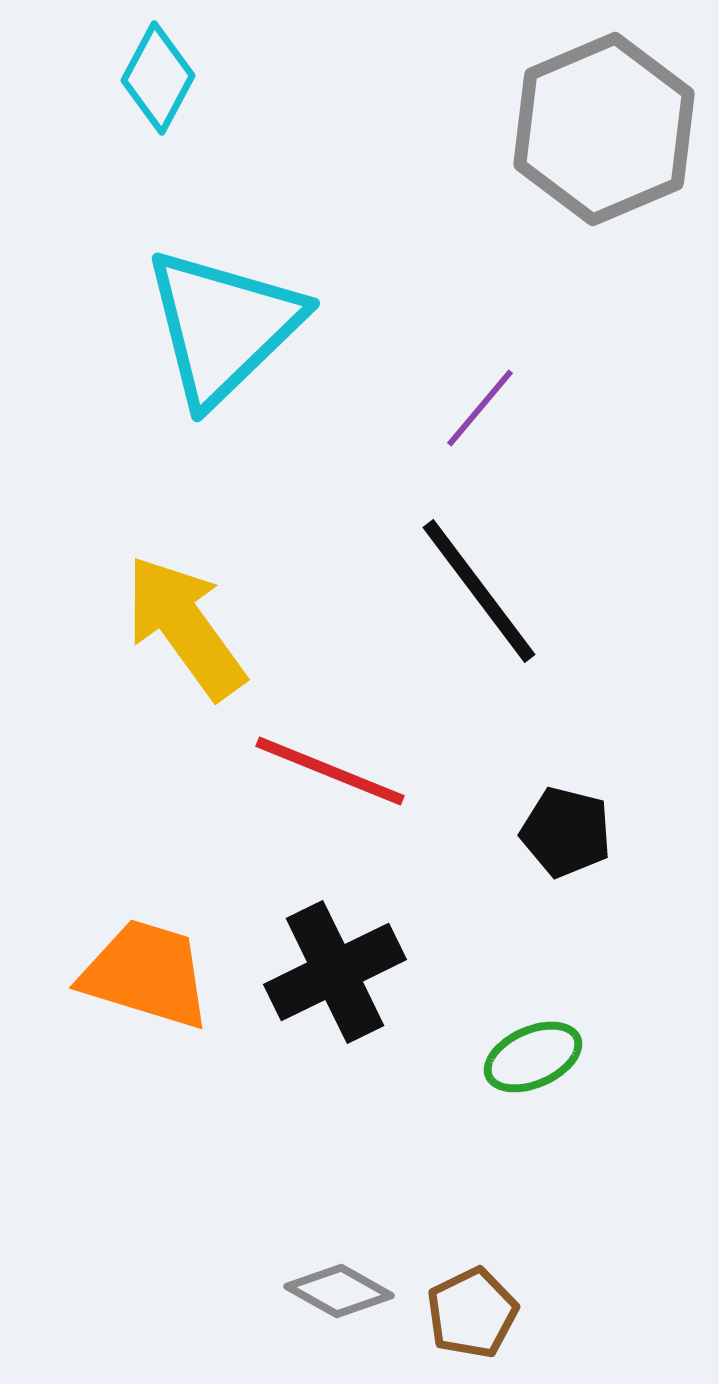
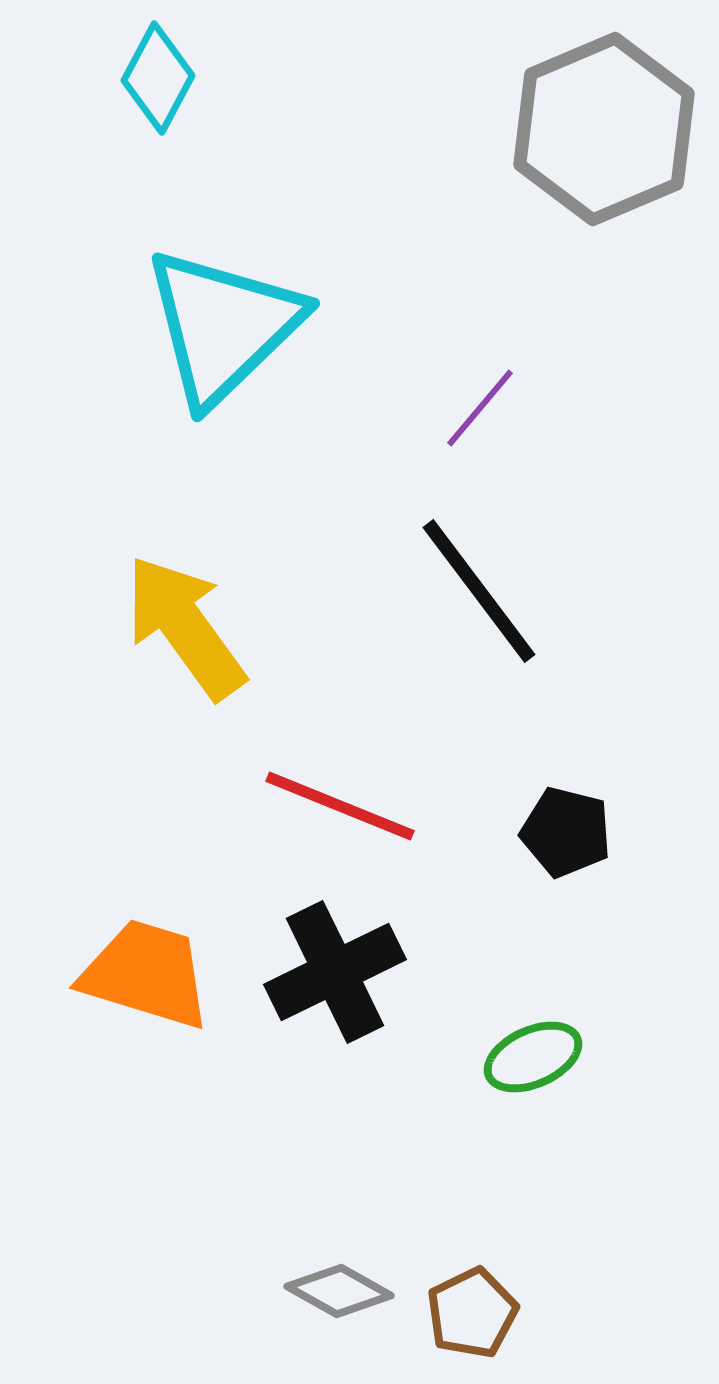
red line: moved 10 px right, 35 px down
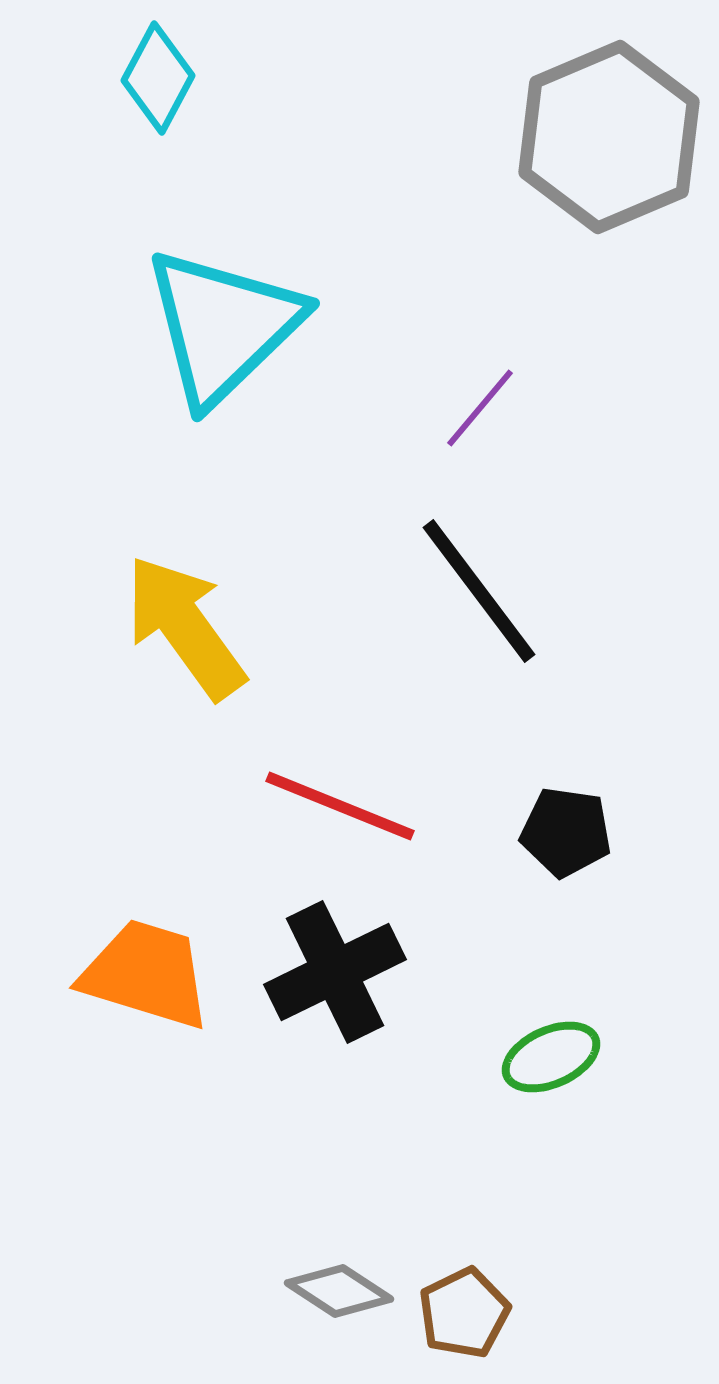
gray hexagon: moved 5 px right, 8 px down
black pentagon: rotated 6 degrees counterclockwise
green ellipse: moved 18 px right
gray diamond: rotated 4 degrees clockwise
brown pentagon: moved 8 px left
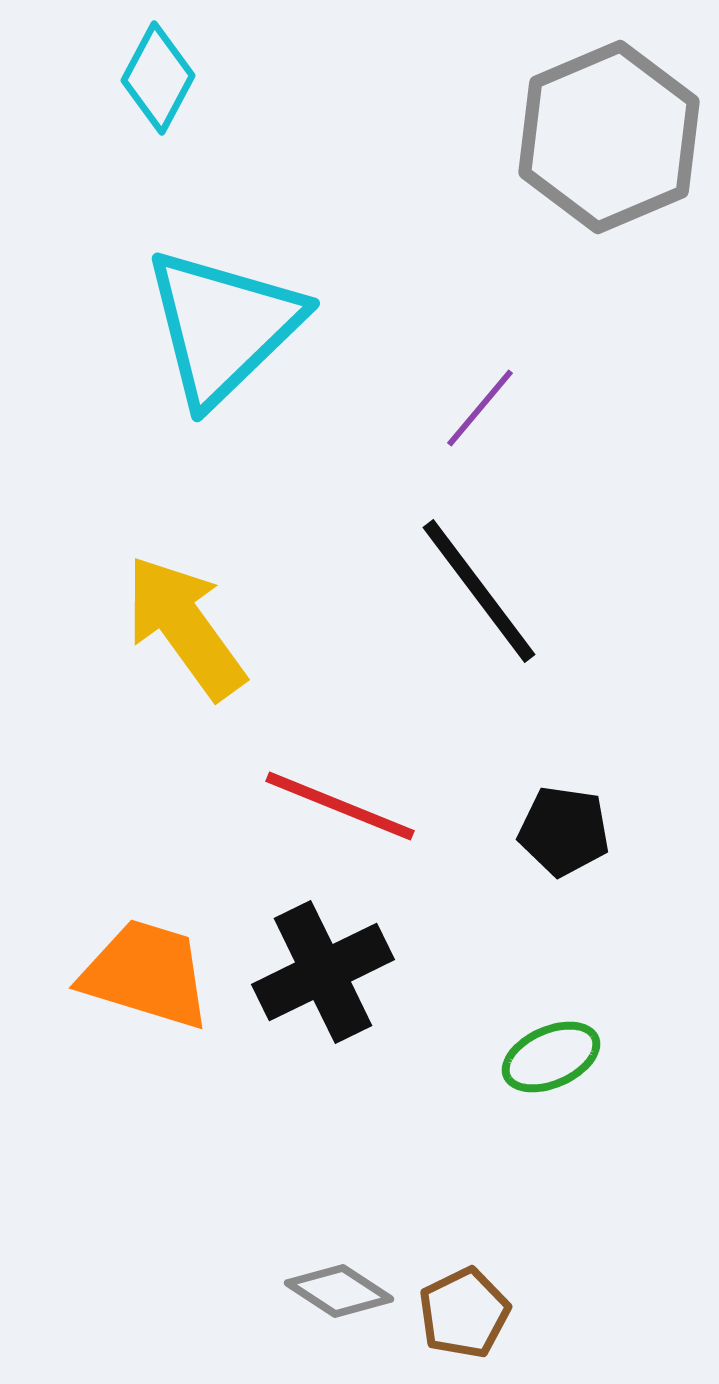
black pentagon: moved 2 px left, 1 px up
black cross: moved 12 px left
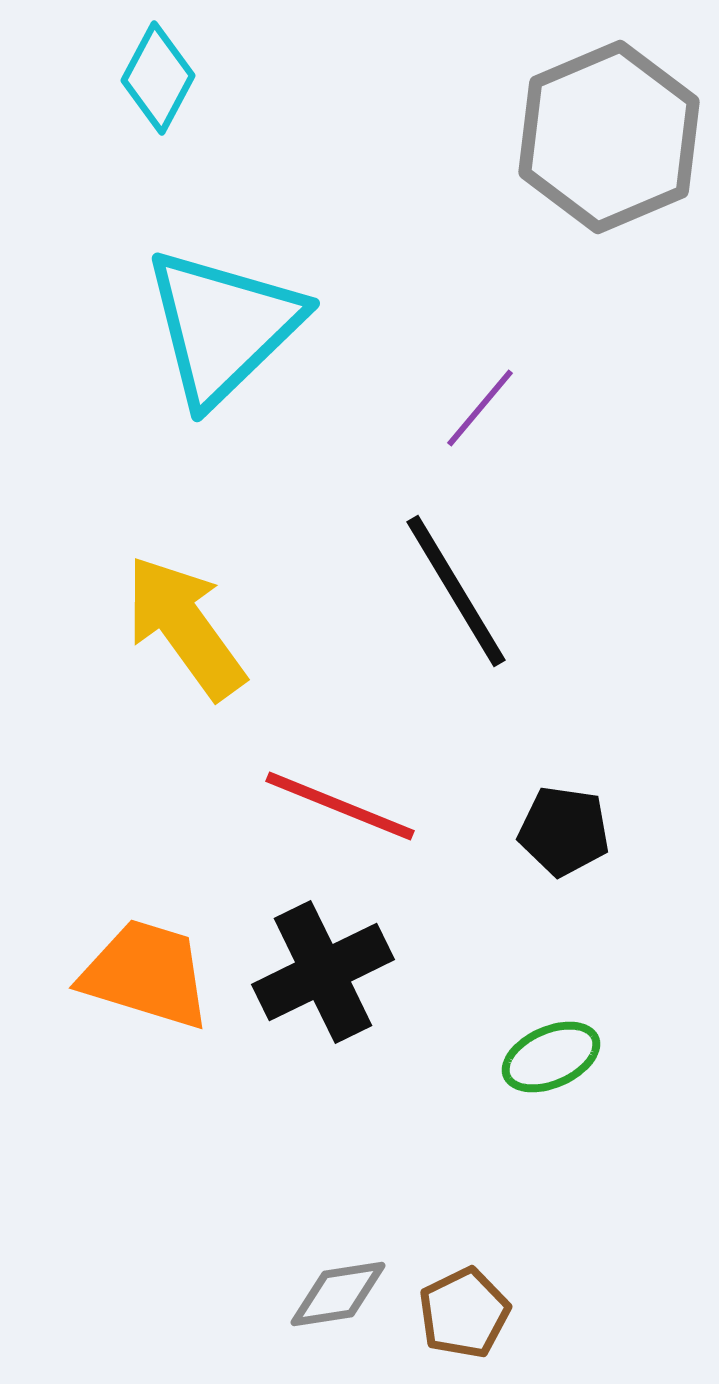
black line: moved 23 px left; rotated 6 degrees clockwise
gray diamond: moved 1 px left, 3 px down; rotated 42 degrees counterclockwise
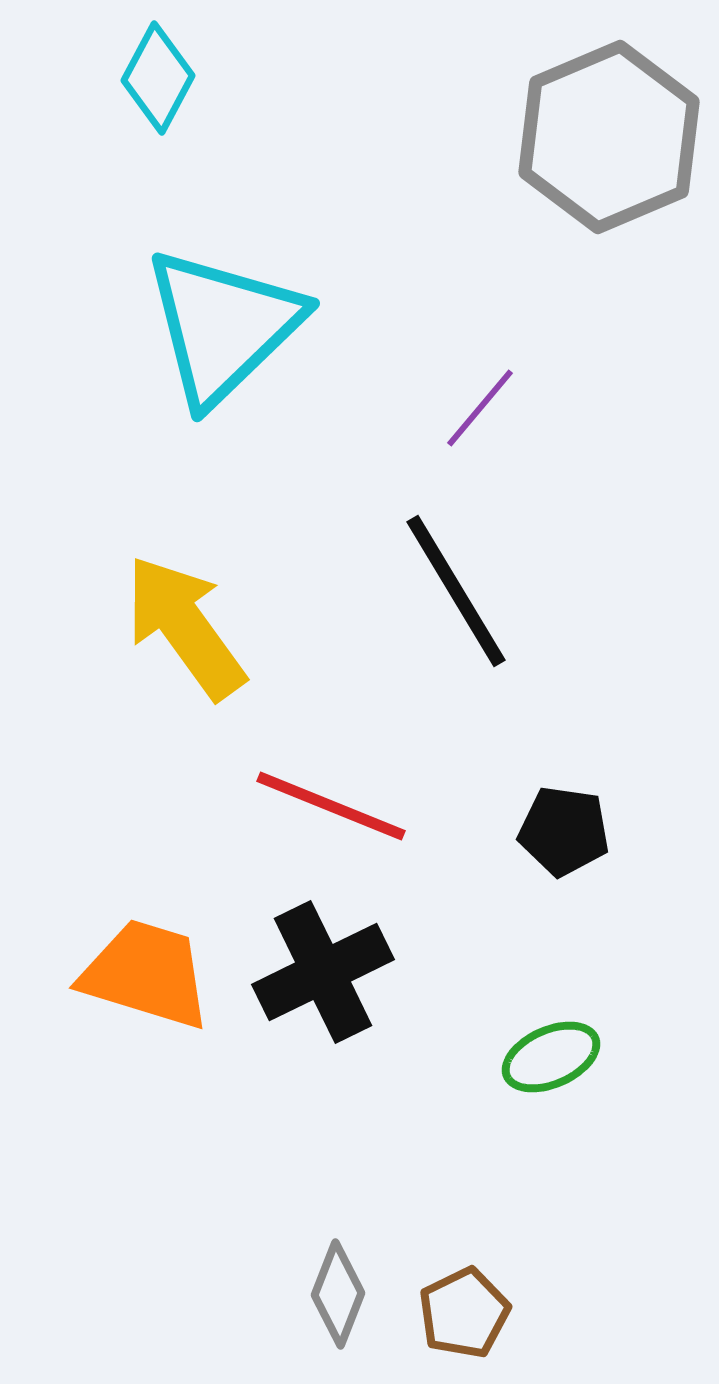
red line: moved 9 px left
gray diamond: rotated 60 degrees counterclockwise
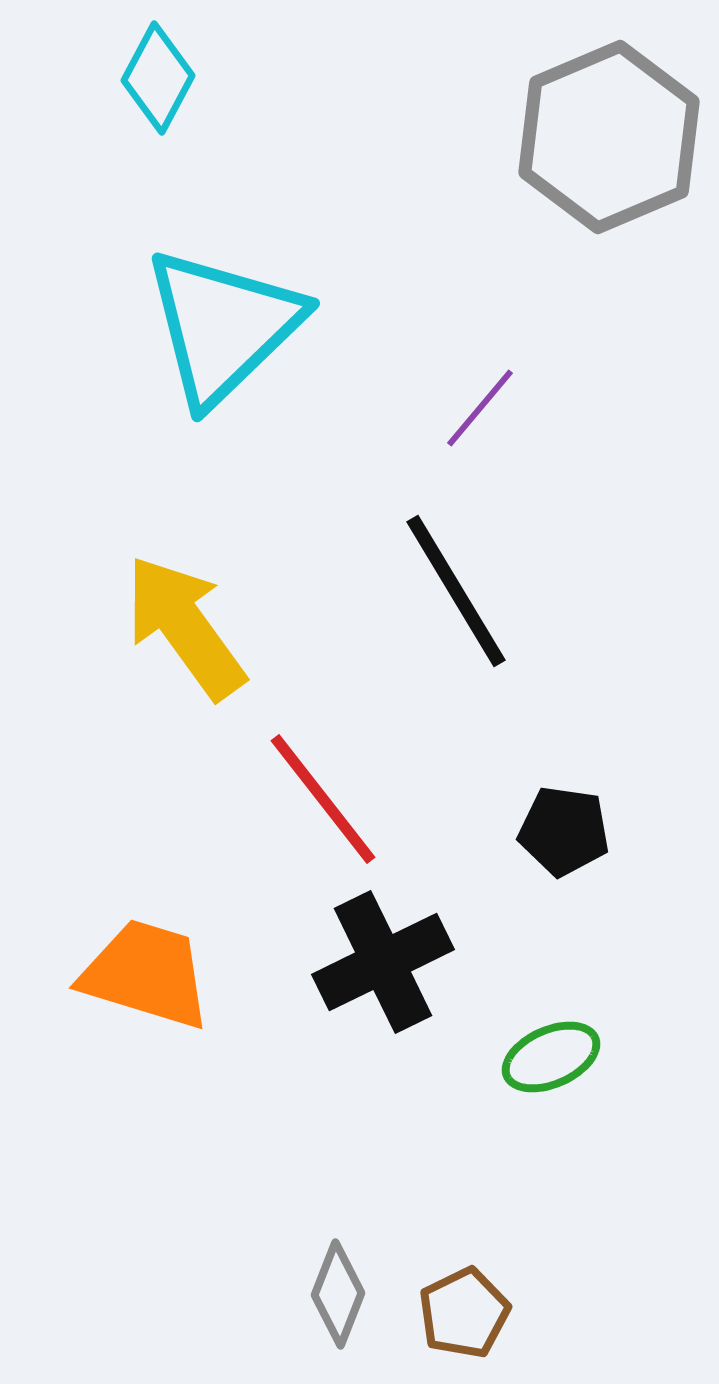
red line: moved 8 px left, 7 px up; rotated 30 degrees clockwise
black cross: moved 60 px right, 10 px up
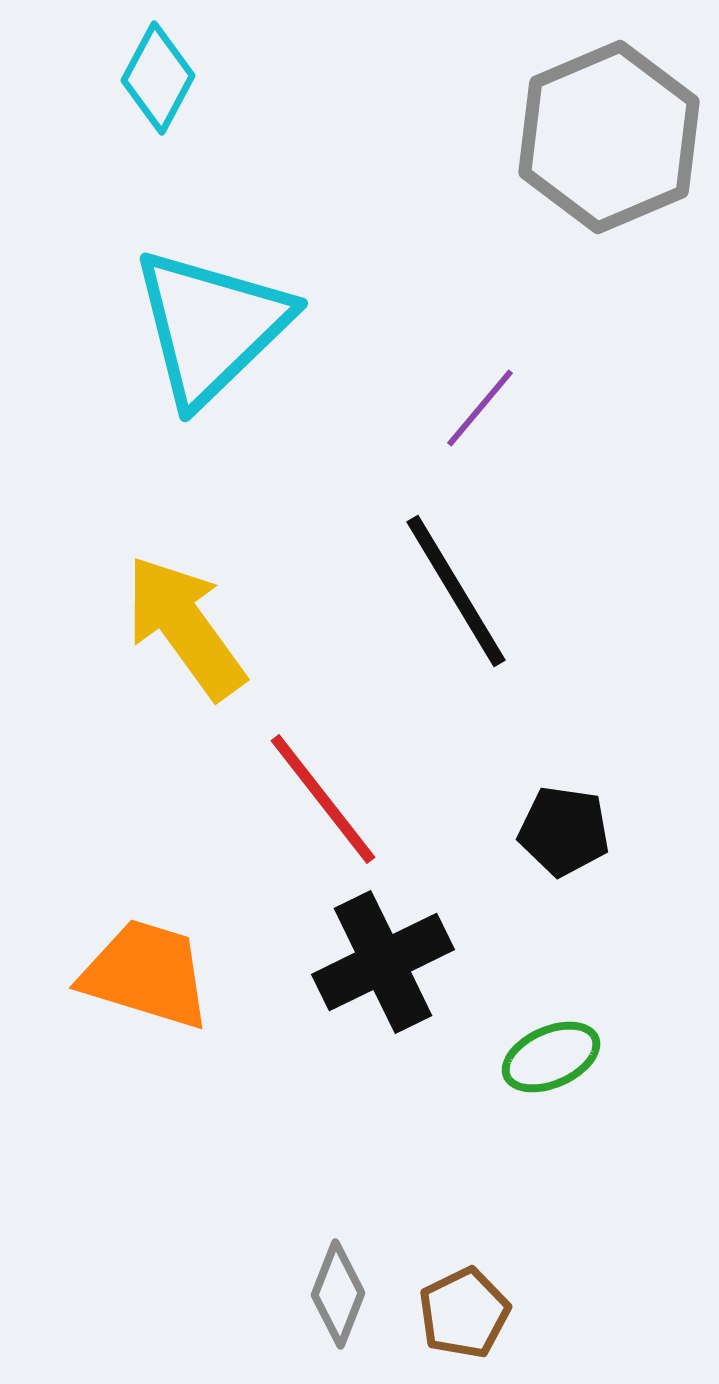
cyan triangle: moved 12 px left
